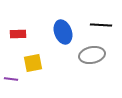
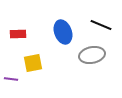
black line: rotated 20 degrees clockwise
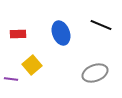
blue ellipse: moved 2 px left, 1 px down
gray ellipse: moved 3 px right, 18 px down; rotated 10 degrees counterclockwise
yellow square: moved 1 px left, 2 px down; rotated 30 degrees counterclockwise
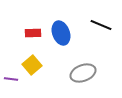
red rectangle: moved 15 px right, 1 px up
gray ellipse: moved 12 px left
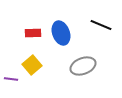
gray ellipse: moved 7 px up
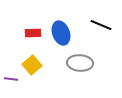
gray ellipse: moved 3 px left, 3 px up; rotated 25 degrees clockwise
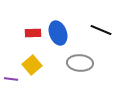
black line: moved 5 px down
blue ellipse: moved 3 px left
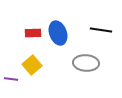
black line: rotated 15 degrees counterclockwise
gray ellipse: moved 6 px right
